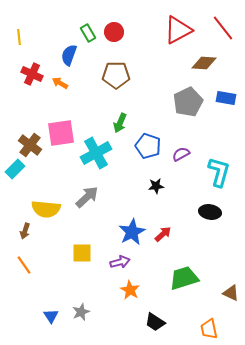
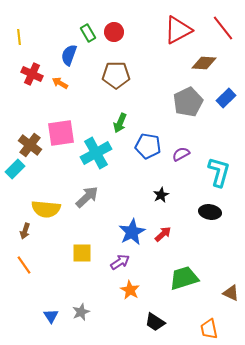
blue rectangle: rotated 54 degrees counterclockwise
blue pentagon: rotated 10 degrees counterclockwise
black star: moved 5 px right, 9 px down; rotated 21 degrees counterclockwise
purple arrow: rotated 18 degrees counterclockwise
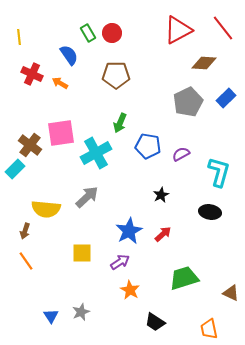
red circle: moved 2 px left, 1 px down
blue semicircle: rotated 125 degrees clockwise
blue star: moved 3 px left, 1 px up
orange line: moved 2 px right, 4 px up
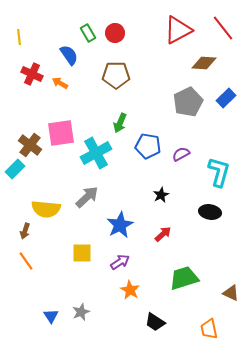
red circle: moved 3 px right
blue star: moved 9 px left, 6 px up
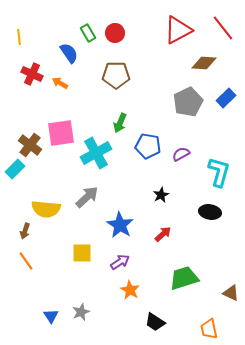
blue semicircle: moved 2 px up
blue star: rotated 12 degrees counterclockwise
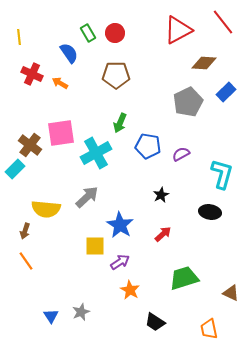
red line: moved 6 px up
blue rectangle: moved 6 px up
cyan L-shape: moved 3 px right, 2 px down
yellow square: moved 13 px right, 7 px up
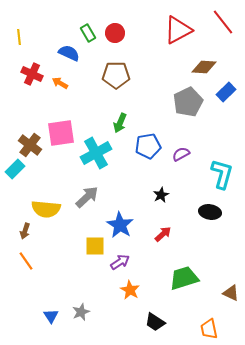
blue semicircle: rotated 30 degrees counterclockwise
brown diamond: moved 4 px down
blue pentagon: rotated 20 degrees counterclockwise
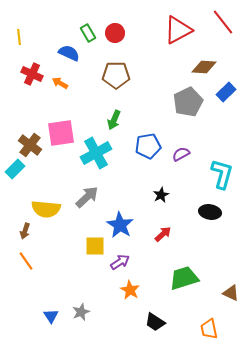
green arrow: moved 6 px left, 3 px up
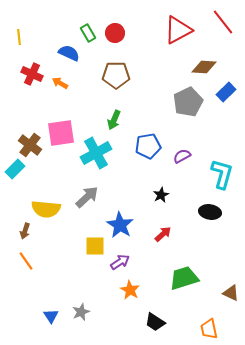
purple semicircle: moved 1 px right, 2 px down
